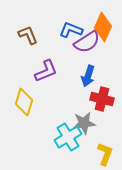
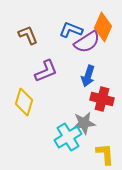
yellow L-shape: rotated 25 degrees counterclockwise
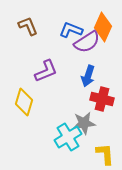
brown L-shape: moved 9 px up
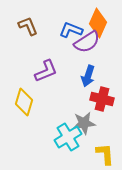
orange diamond: moved 5 px left, 4 px up
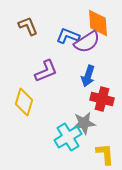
orange diamond: rotated 28 degrees counterclockwise
blue L-shape: moved 3 px left, 6 px down
